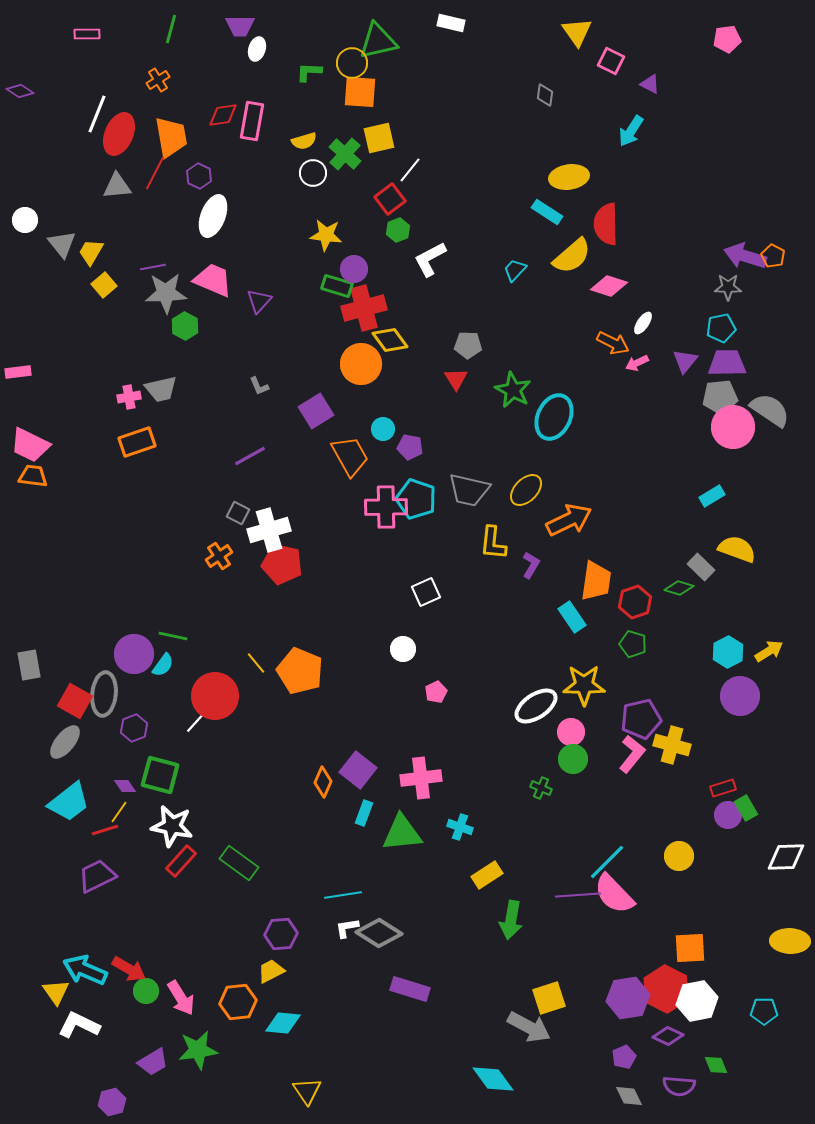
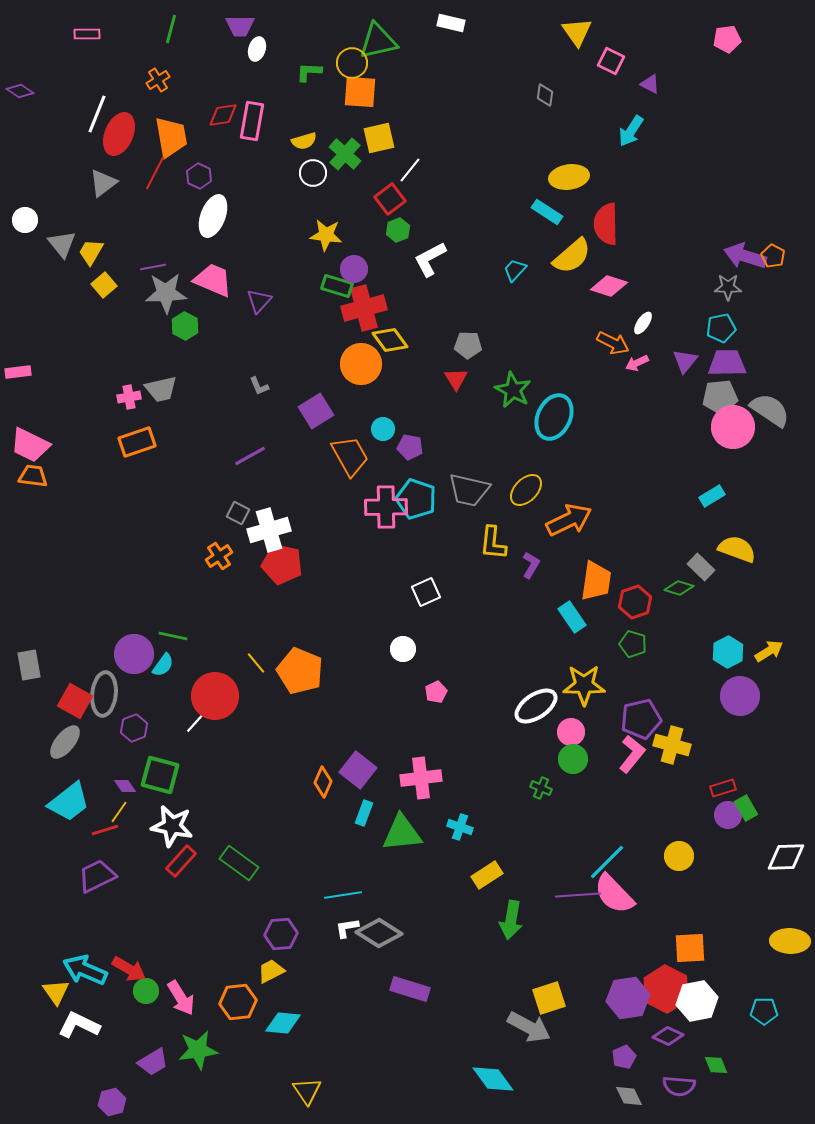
gray triangle at (117, 186): moved 14 px left, 3 px up; rotated 32 degrees counterclockwise
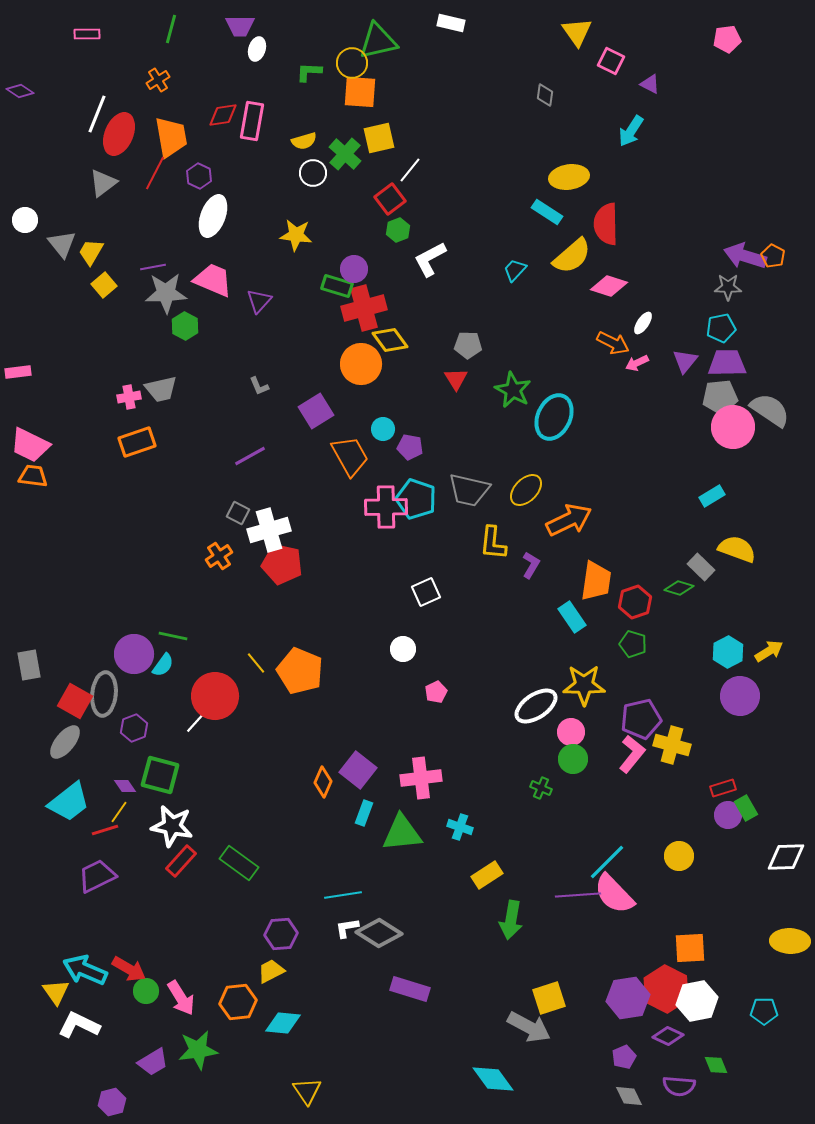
yellow star at (326, 235): moved 30 px left
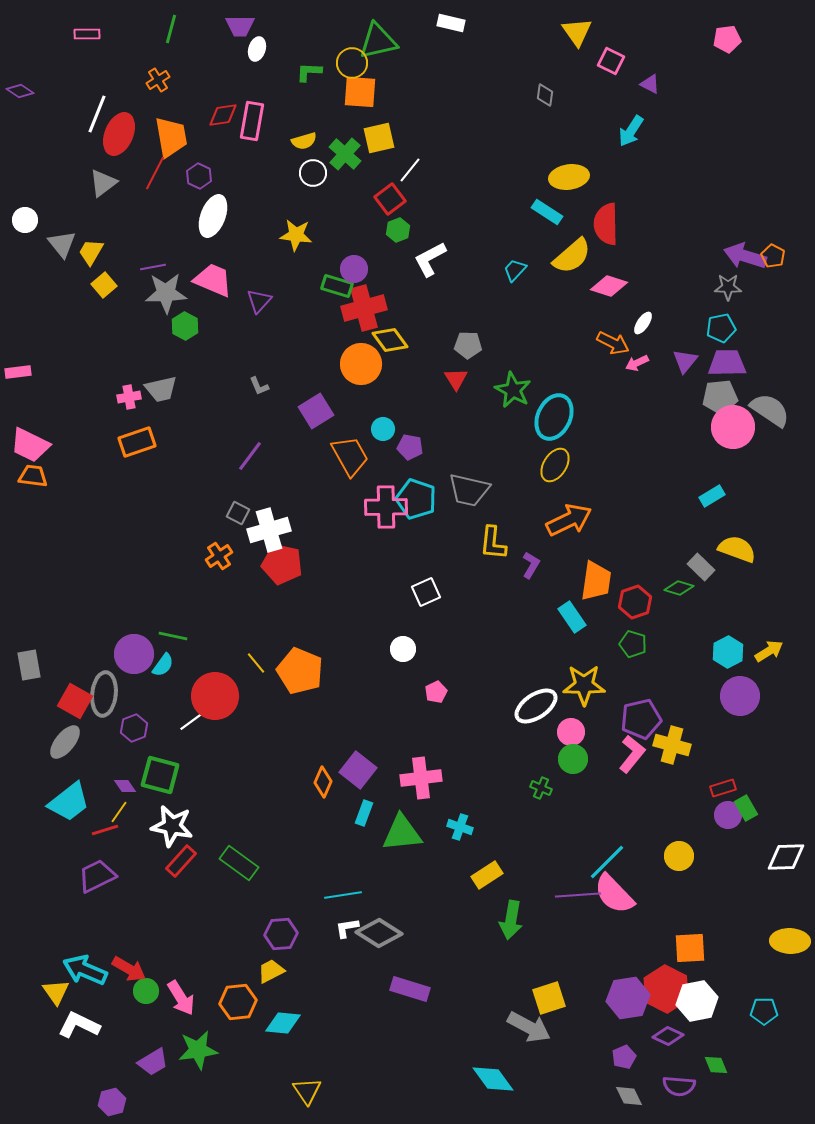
purple line at (250, 456): rotated 24 degrees counterclockwise
yellow ellipse at (526, 490): moved 29 px right, 25 px up; rotated 12 degrees counterclockwise
white line at (197, 721): moved 5 px left; rotated 12 degrees clockwise
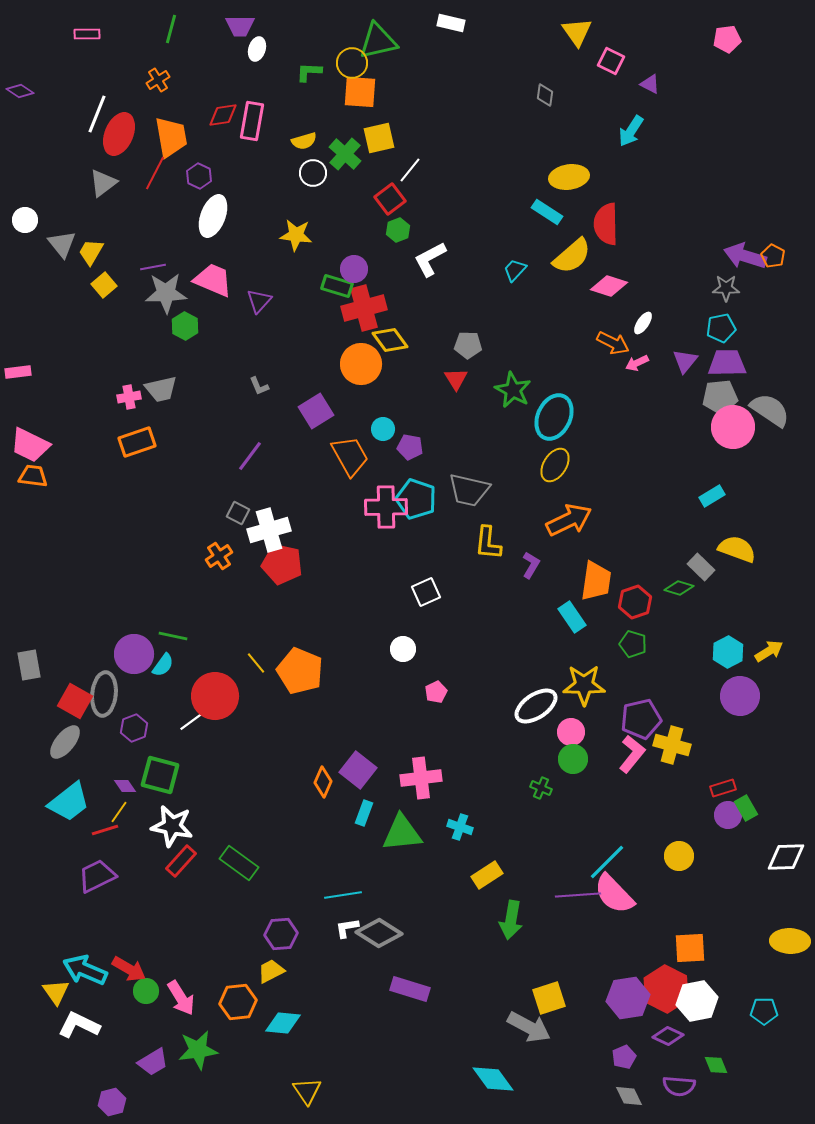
gray star at (728, 287): moved 2 px left, 1 px down
yellow L-shape at (493, 543): moved 5 px left
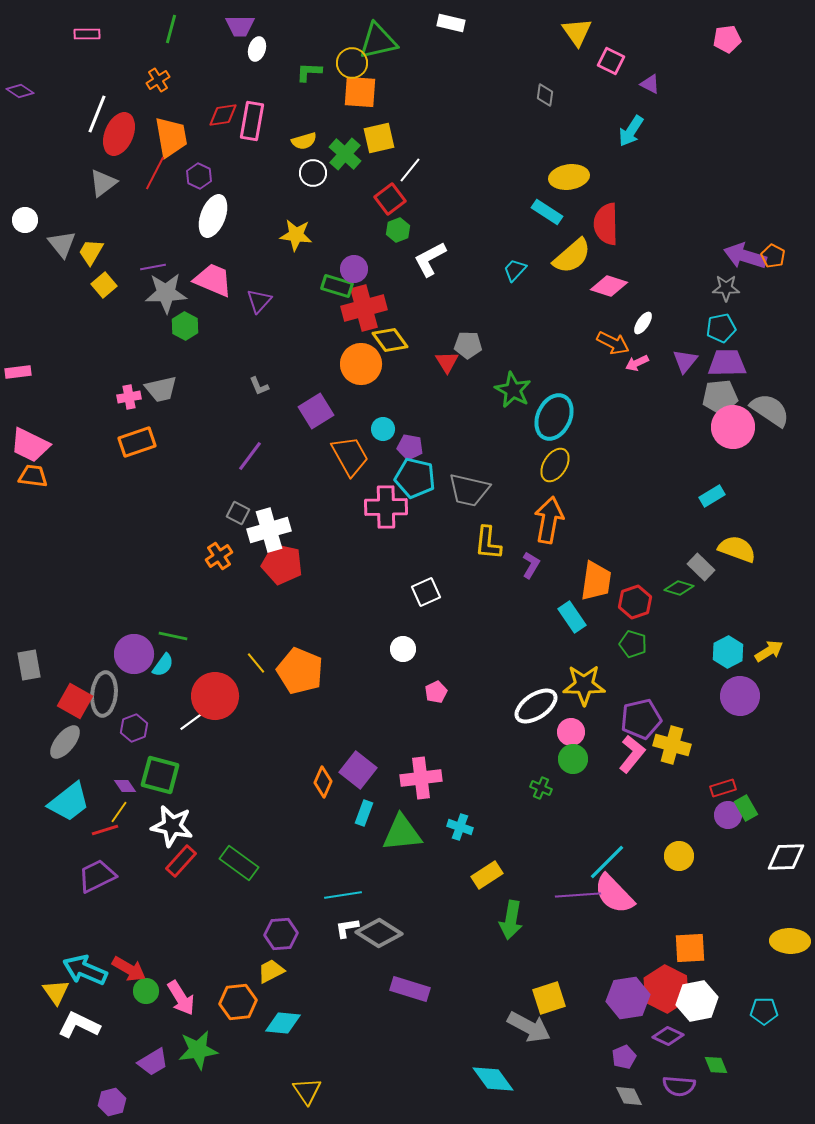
red triangle at (456, 379): moved 9 px left, 17 px up
cyan pentagon at (416, 499): moved 1 px left, 21 px up; rotated 6 degrees counterclockwise
orange arrow at (569, 520): moved 20 px left; rotated 54 degrees counterclockwise
